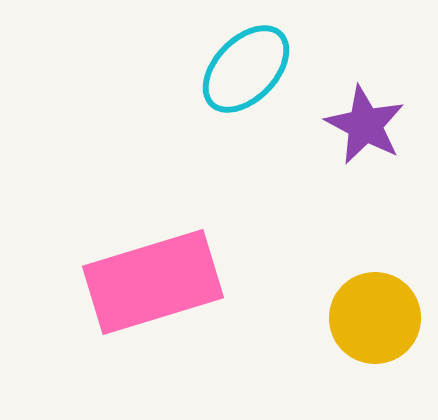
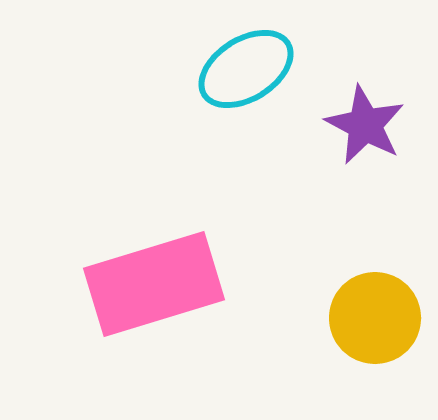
cyan ellipse: rotated 14 degrees clockwise
pink rectangle: moved 1 px right, 2 px down
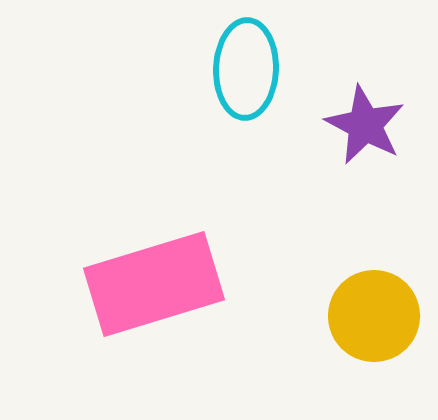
cyan ellipse: rotated 56 degrees counterclockwise
yellow circle: moved 1 px left, 2 px up
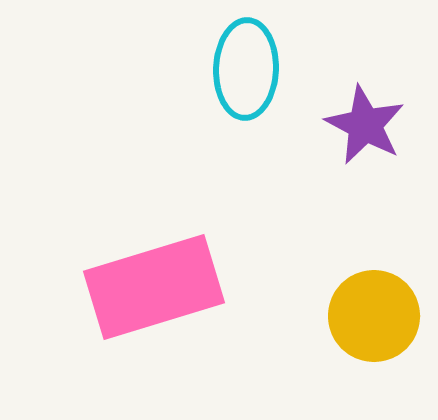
pink rectangle: moved 3 px down
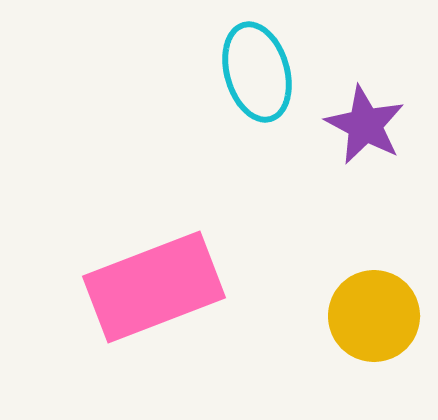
cyan ellipse: moved 11 px right, 3 px down; rotated 18 degrees counterclockwise
pink rectangle: rotated 4 degrees counterclockwise
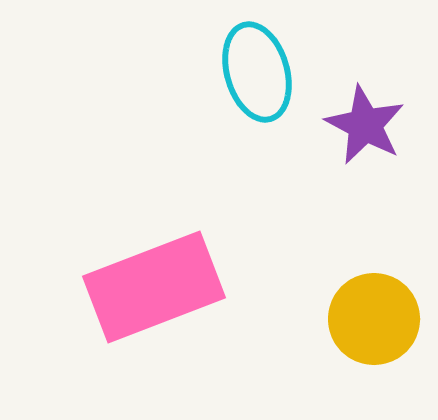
yellow circle: moved 3 px down
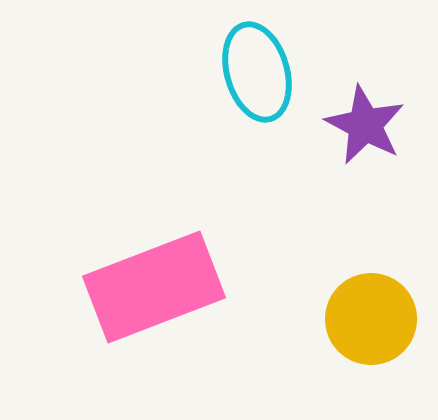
yellow circle: moved 3 px left
